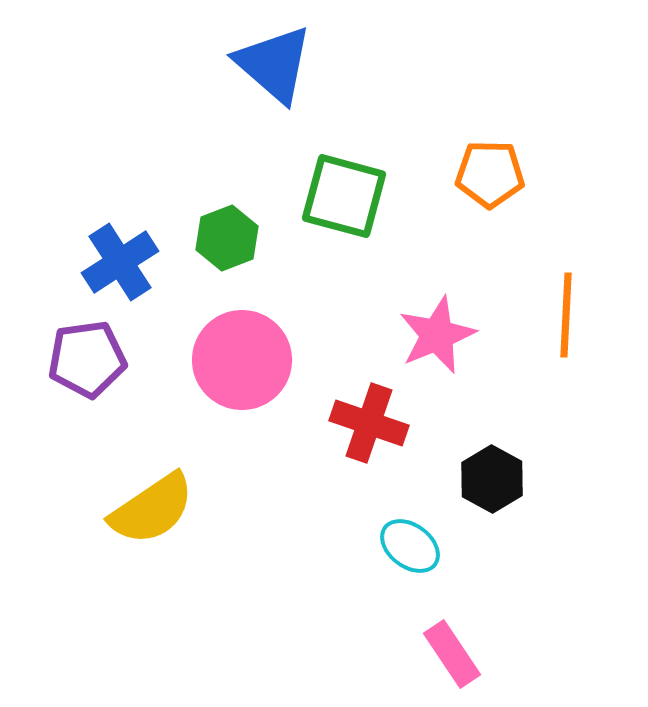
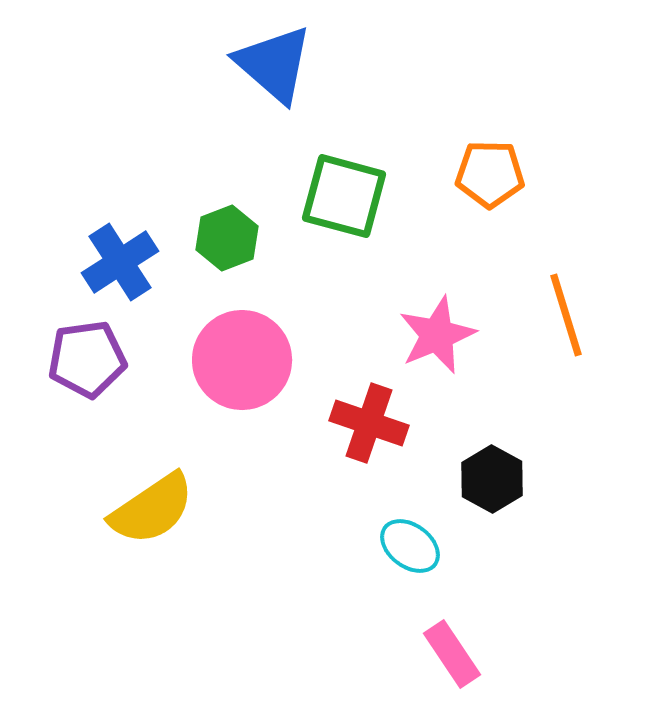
orange line: rotated 20 degrees counterclockwise
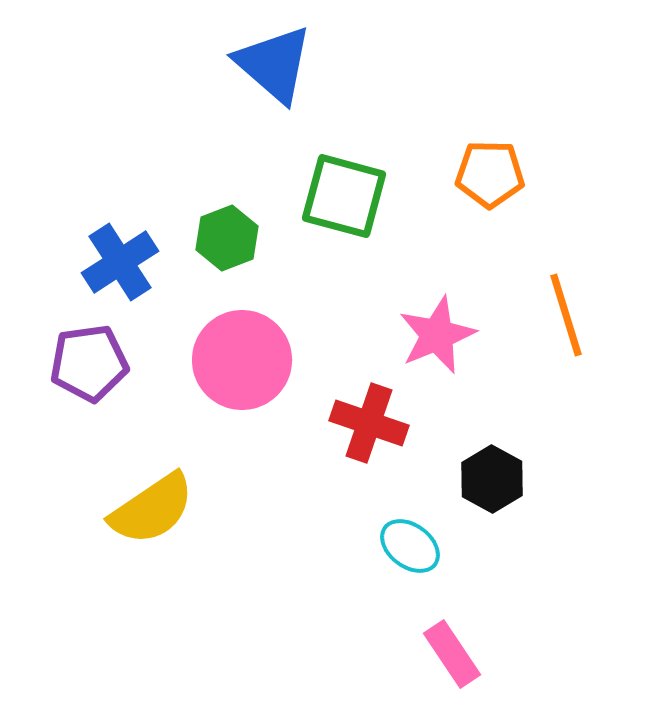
purple pentagon: moved 2 px right, 4 px down
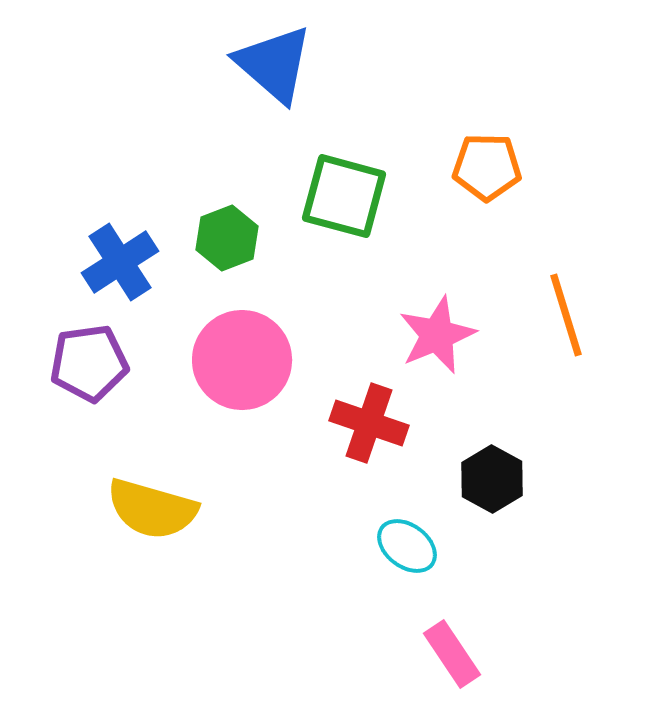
orange pentagon: moved 3 px left, 7 px up
yellow semicircle: rotated 50 degrees clockwise
cyan ellipse: moved 3 px left
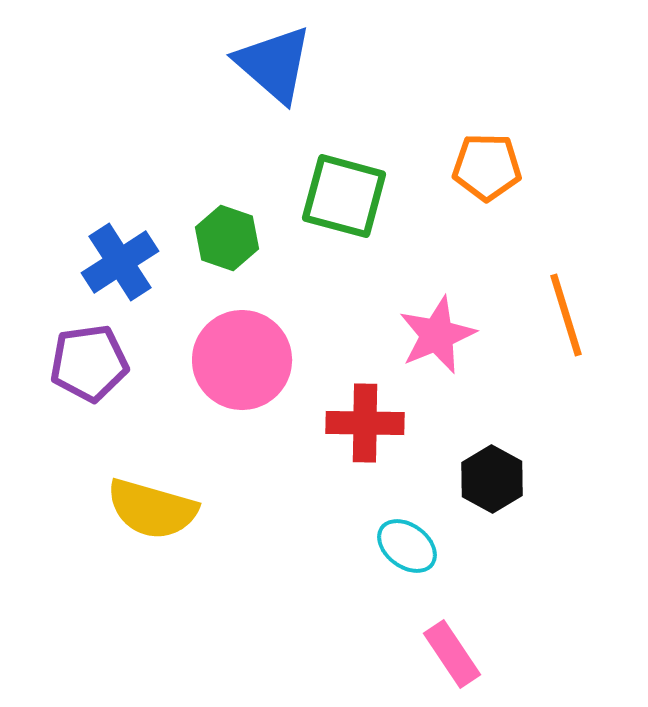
green hexagon: rotated 20 degrees counterclockwise
red cross: moved 4 px left; rotated 18 degrees counterclockwise
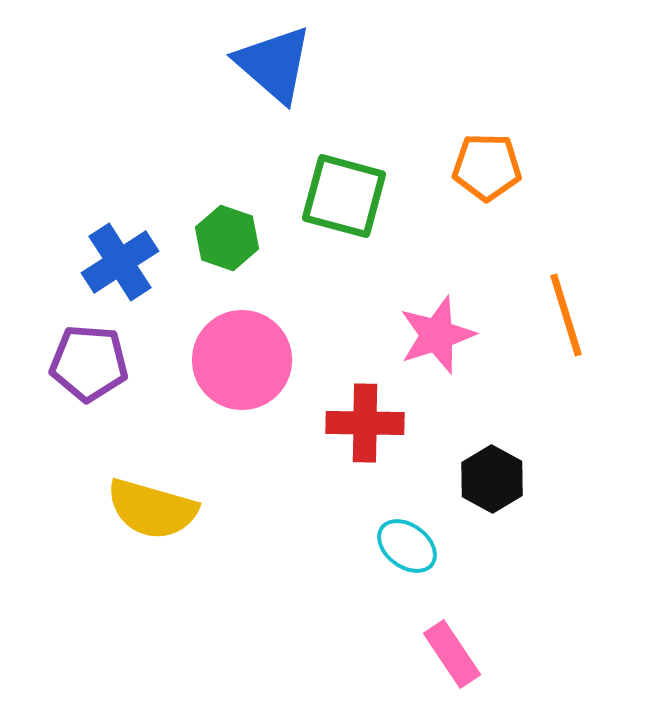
pink star: rotated 4 degrees clockwise
purple pentagon: rotated 12 degrees clockwise
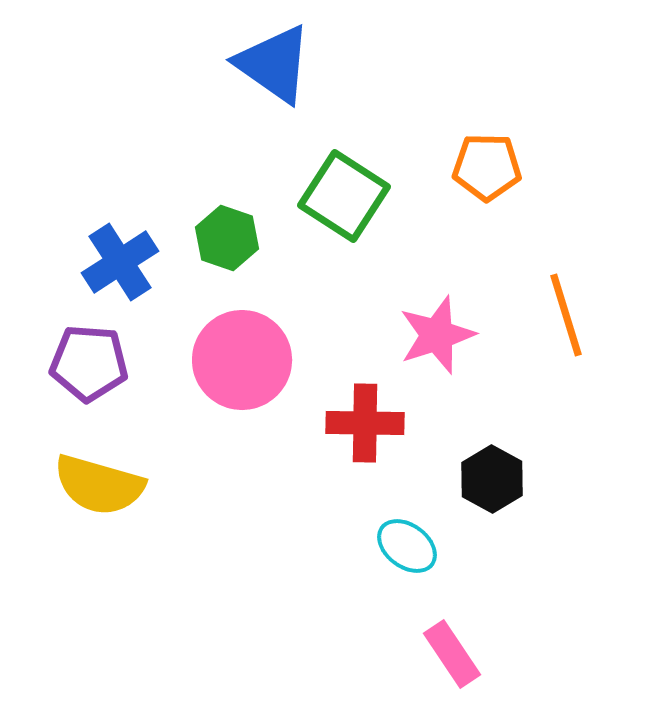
blue triangle: rotated 6 degrees counterclockwise
green square: rotated 18 degrees clockwise
yellow semicircle: moved 53 px left, 24 px up
